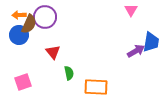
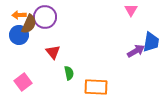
pink square: rotated 18 degrees counterclockwise
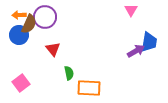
blue trapezoid: moved 2 px left
red triangle: moved 3 px up
pink square: moved 2 px left, 1 px down
orange rectangle: moved 7 px left, 1 px down
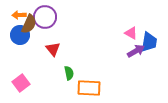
pink triangle: moved 23 px down; rotated 32 degrees counterclockwise
blue circle: moved 1 px right
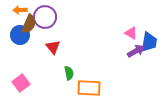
orange arrow: moved 1 px right, 5 px up
red triangle: moved 2 px up
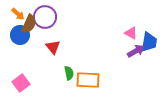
orange arrow: moved 2 px left, 4 px down; rotated 136 degrees counterclockwise
orange rectangle: moved 1 px left, 8 px up
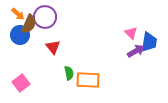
pink triangle: rotated 16 degrees clockwise
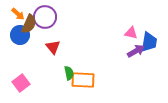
pink triangle: rotated 32 degrees counterclockwise
orange rectangle: moved 5 px left
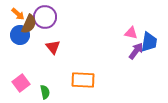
purple arrow: rotated 24 degrees counterclockwise
green semicircle: moved 24 px left, 19 px down
